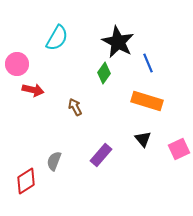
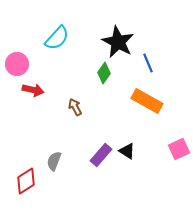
cyan semicircle: rotated 12 degrees clockwise
orange rectangle: rotated 12 degrees clockwise
black triangle: moved 16 px left, 12 px down; rotated 18 degrees counterclockwise
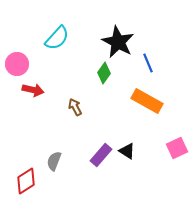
pink square: moved 2 px left, 1 px up
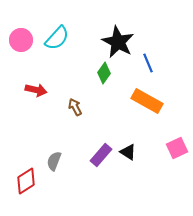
pink circle: moved 4 px right, 24 px up
red arrow: moved 3 px right
black triangle: moved 1 px right, 1 px down
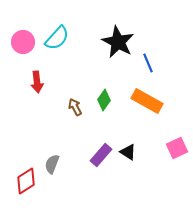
pink circle: moved 2 px right, 2 px down
green diamond: moved 27 px down
red arrow: moved 1 px right, 8 px up; rotated 70 degrees clockwise
gray semicircle: moved 2 px left, 3 px down
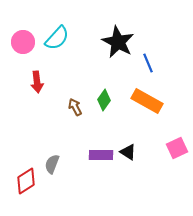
purple rectangle: rotated 50 degrees clockwise
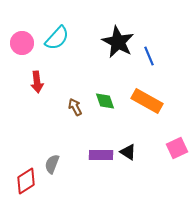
pink circle: moved 1 px left, 1 px down
blue line: moved 1 px right, 7 px up
green diamond: moved 1 px right, 1 px down; rotated 55 degrees counterclockwise
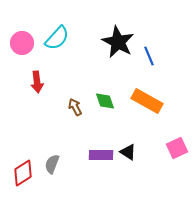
red diamond: moved 3 px left, 8 px up
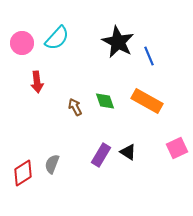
purple rectangle: rotated 60 degrees counterclockwise
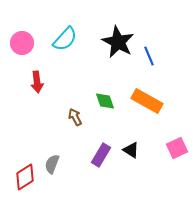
cyan semicircle: moved 8 px right, 1 px down
brown arrow: moved 10 px down
black triangle: moved 3 px right, 2 px up
red diamond: moved 2 px right, 4 px down
